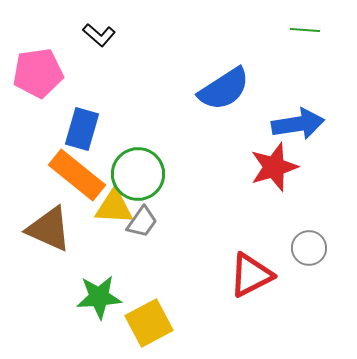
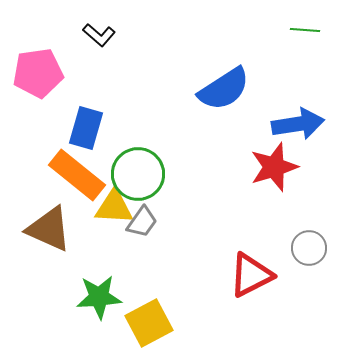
blue rectangle: moved 4 px right, 1 px up
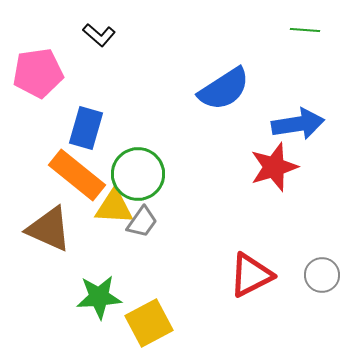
gray circle: moved 13 px right, 27 px down
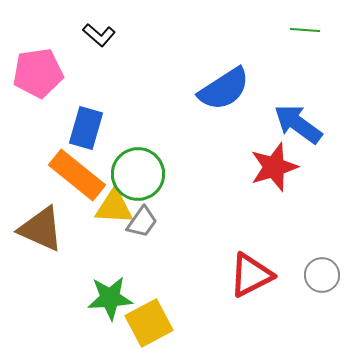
blue arrow: rotated 135 degrees counterclockwise
brown triangle: moved 8 px left
green star: moved 11 px right, 1 px down
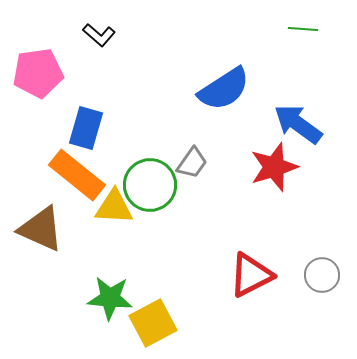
green line: moved 2 px left, 1 px up
green circle: moved 12 px right, 11 px down
gray trapezoid: moved 50 px right, 59 px up
green star: rotated 9 degrees clockwise
yellow square: moved 4 px right
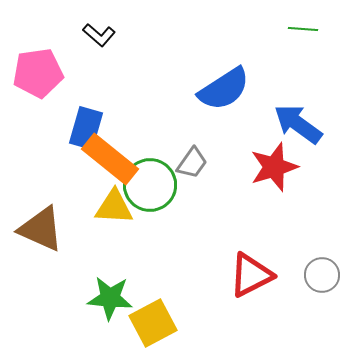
orange rectangle: moved 33 px right, 16 px up
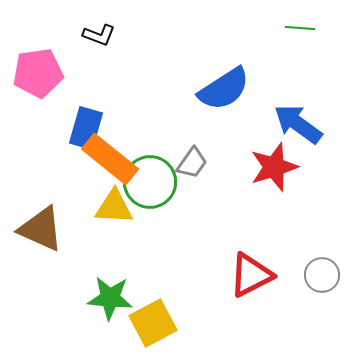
green line: moved 3 px left, 1 px up
black L-shape: rotated 20 degrees counterclockwise
green circle: moved 3 px up
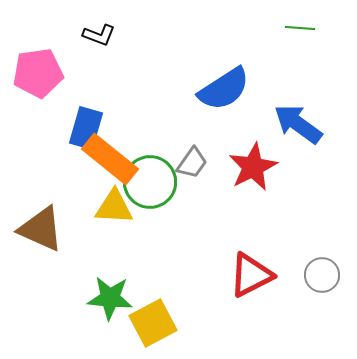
red star: moved 21 px left; rotated 9 degrees counterclockwise
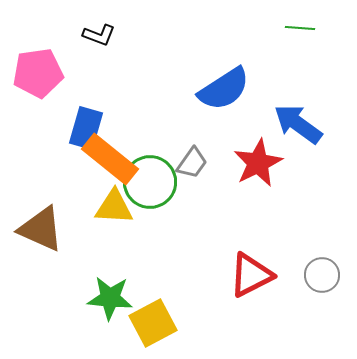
red star: moved 5 px right, 4 px up
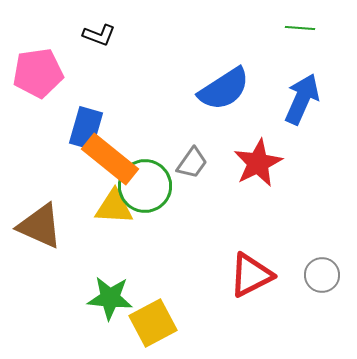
blue arrow: moved 4 px right, 25 px up; rotated 78 degrees clockwise
green circle: moved 5 px left, 4 px down
brown triangle: moved 1 px left, 3 px up
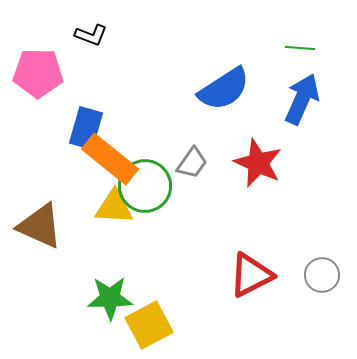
green line: moved 20 px down
black L-shape: moved 8 px left
pink pentagon: rotated 9 degrees clockwise
red star: rotated 21 degrees counterclockwise
green star: rotated 6 degrees counterclockwise
yellow square: moved 4 px left, 2 px down
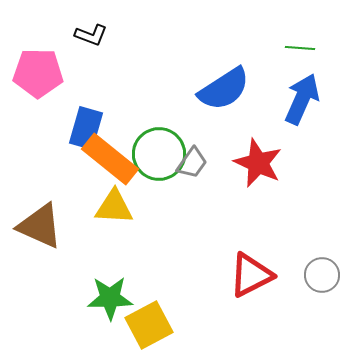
green circle: moved 14 px right, 32 px up
